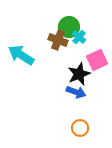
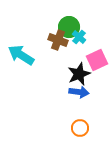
blue arrow: moved 3 px right; rotated 12 degrees counterclockwise
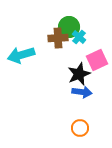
brown cross: moved 2 px up; rotated 24 degrees counterclockwise
cyan arrow: rotated 48 degrees counterclockwise
blue arrow: moved 3 px right
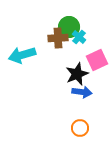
cyan arrow: moved 1 px right
black star: moved 2 px left
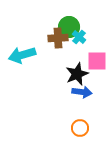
pink square: moved 1 px down; rotated 25 degrees clockwise
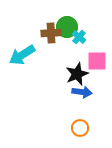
green circle: moved 2 px left
brown cross: moved 7 px left, 5 px up
cyan arrow: rotated 16 degrees counterclockwise
